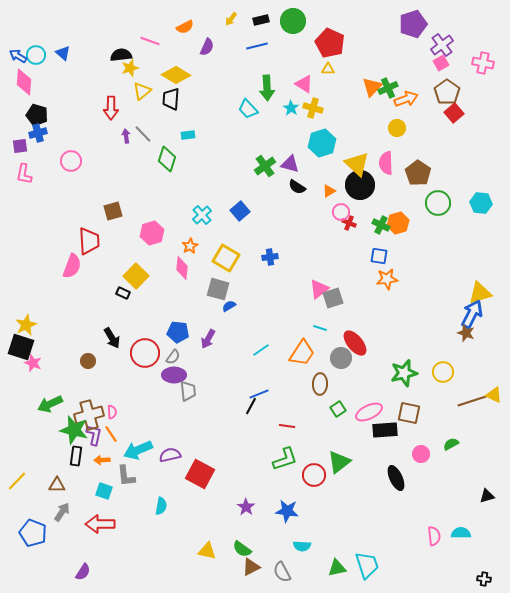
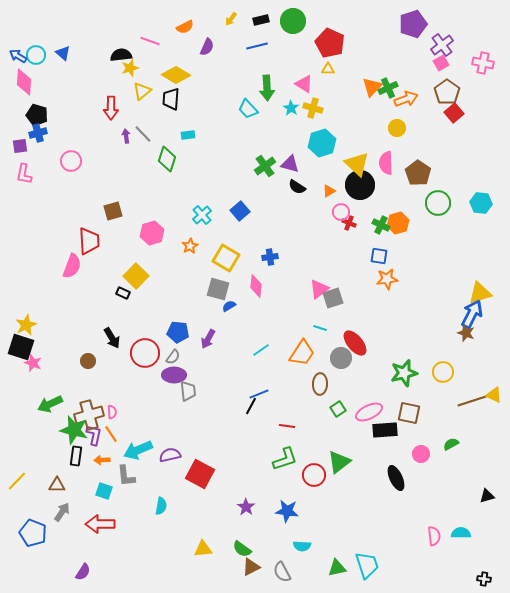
pink diamond at (182, 268): moved 74 px right, 18 px down
yellow triangle at (207, 551): moved 4 px left, 2 px up; rotated 18 degrees counterclockwise
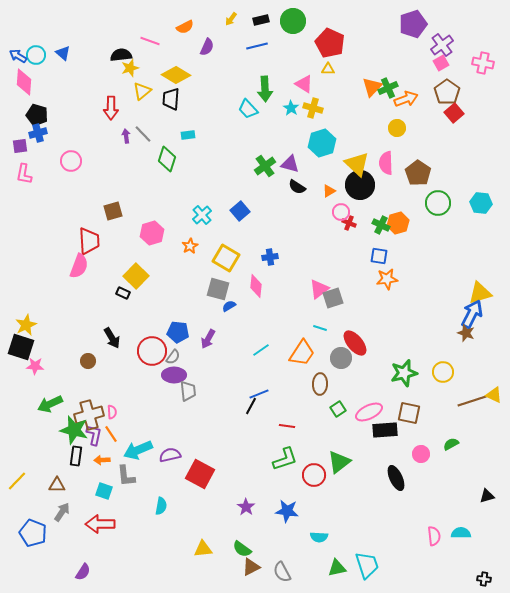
green arrow at (267, 88): moved 2 px left, 1 px down
pink semicircle at (72, 266): moved 7 px right
red circle at (145, 353): moved 7 px right, 2 px up
pink star at (33, 363): moved 2 px right, 3 px down; rotated 18 degrees counterclockwise
cyan semicircle at (302, 546): moved 17 px right, 9 px up
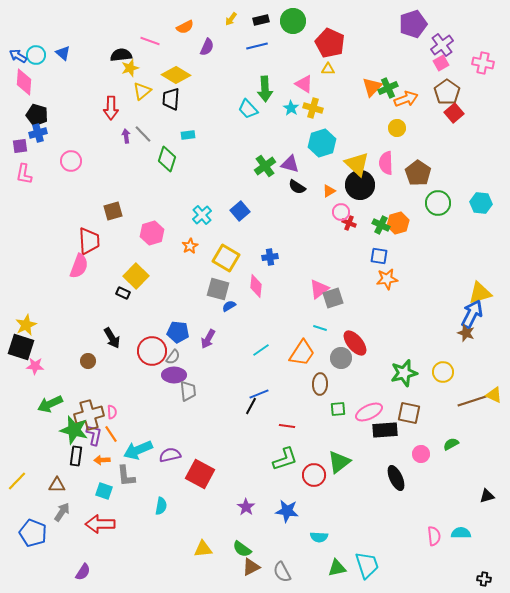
green square at (338, 409): rotated 28 degrees clockwise
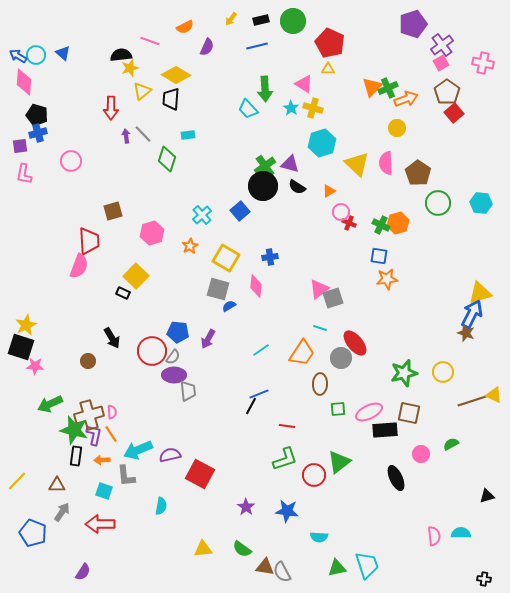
black circle at (360, 185): moved 97 px left, 1 px down
brown triangle at (251, 567): moved 14 px right; rotated 36 degrees clockwise
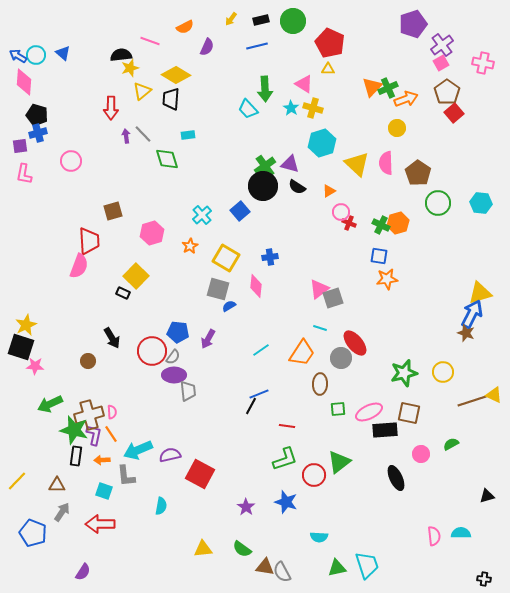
green diamond at (167, 159): rotated 35 degrees counterclockwise
blue star at (287, 511): moved 1 px left, 9 px up; rotated 10 degrees clockwise
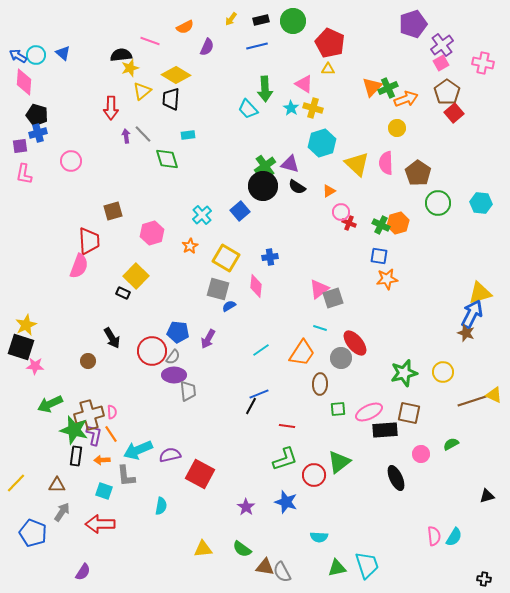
yellow line at (17, 481): moved 1 px left, 2 px down
cyan semicircle at (461, 533): moved 7 px left, 4 px down; rotated 120 degrees clockwise
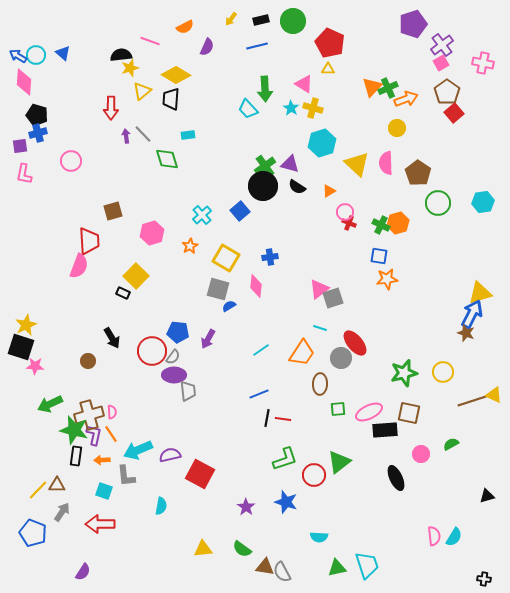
cyan hexagon at (481, 203): moved 2 px right, 1 px up; rotated 15 degrees counterclockwise
pink circle at (341, 212): moved 4 px right
black line at (251, 406): moved 16 px right, 12 px down; rotated 18 degrees counterclockwise
red line at (287, 426): moved 4 px left, 7 px up
yellow line at (16, 483): moved 22 px right, 7 px down
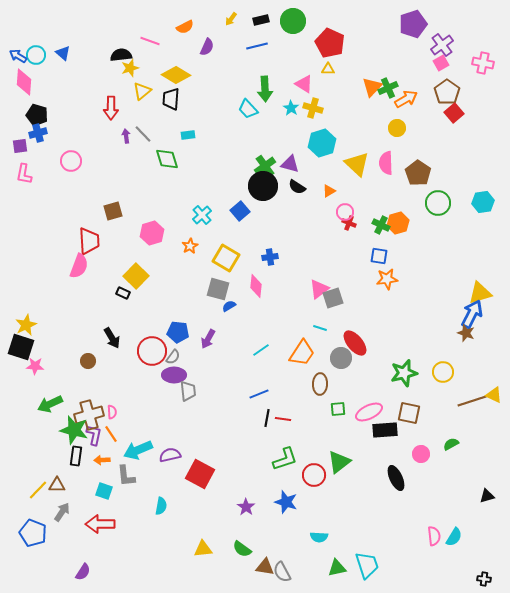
orange arrow at (406, 99): rotated 10 degrees counterclockwise
